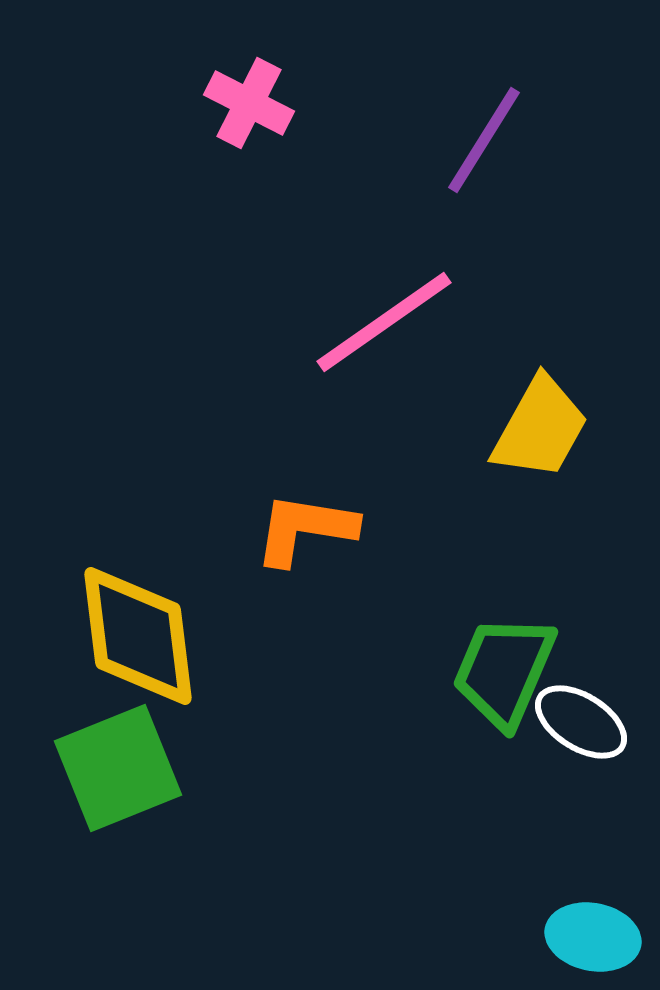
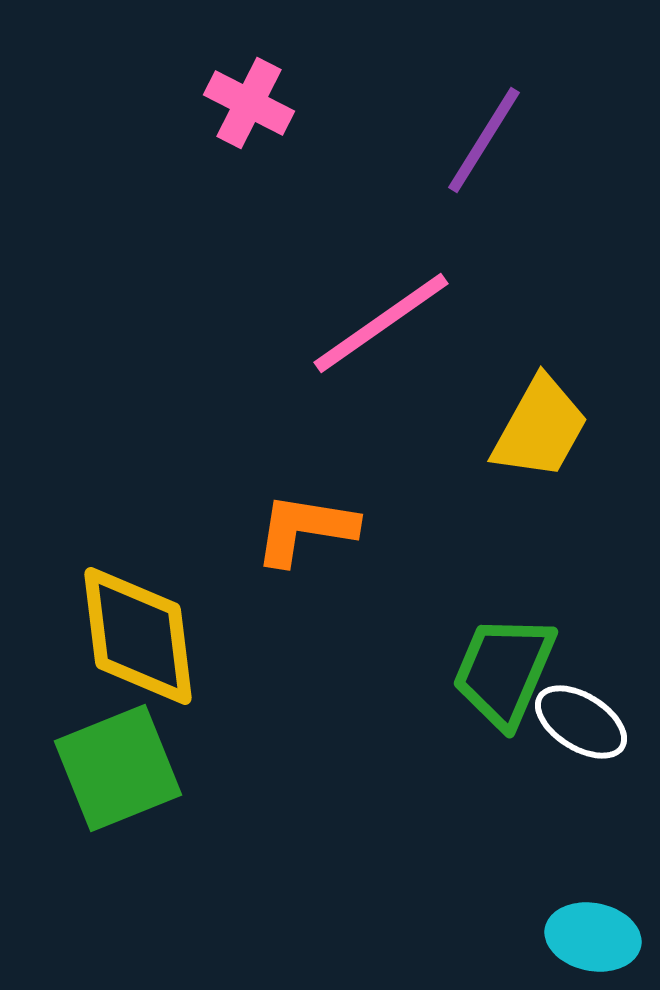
pink line: moved 3 px left, 1 px down
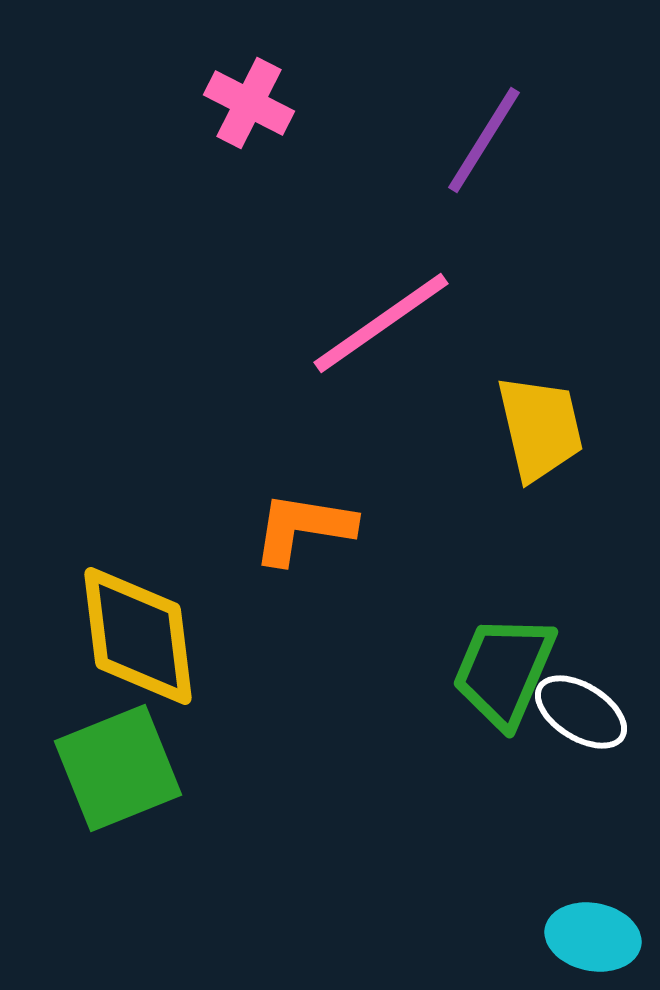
yellow trapezoid: rotated 42 degrees counterclockwise
orange L-shape: moved 2 px left, 1 px up
white ellipse: moved 10 px up
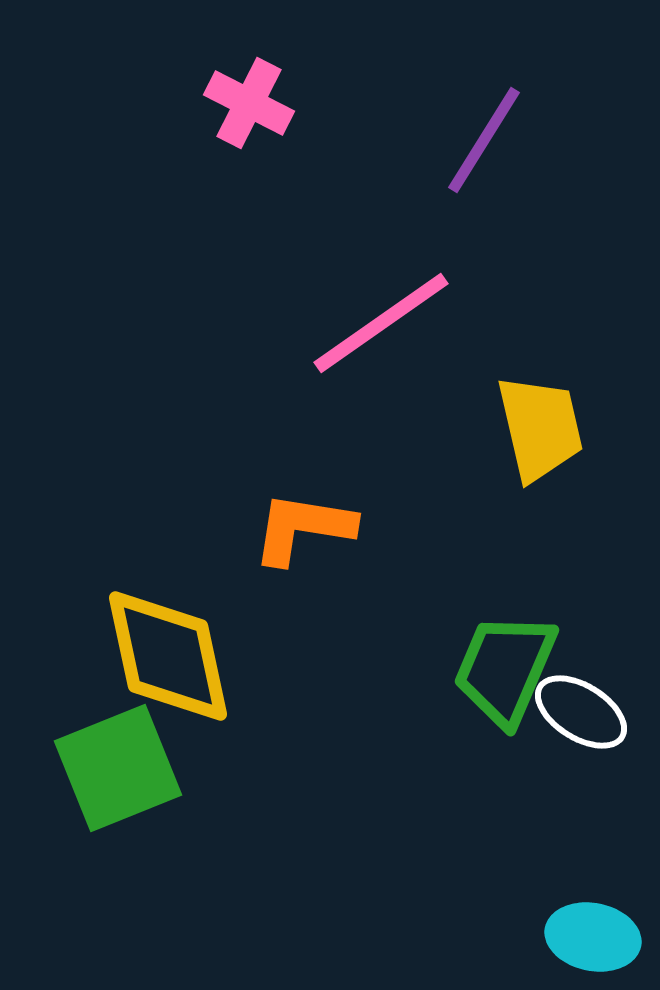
yellow diamond: moved 30 px right, 20 px down; rotated 5 degrees counterclockwise
green trapezoid: moved 1 px right, 2 px up
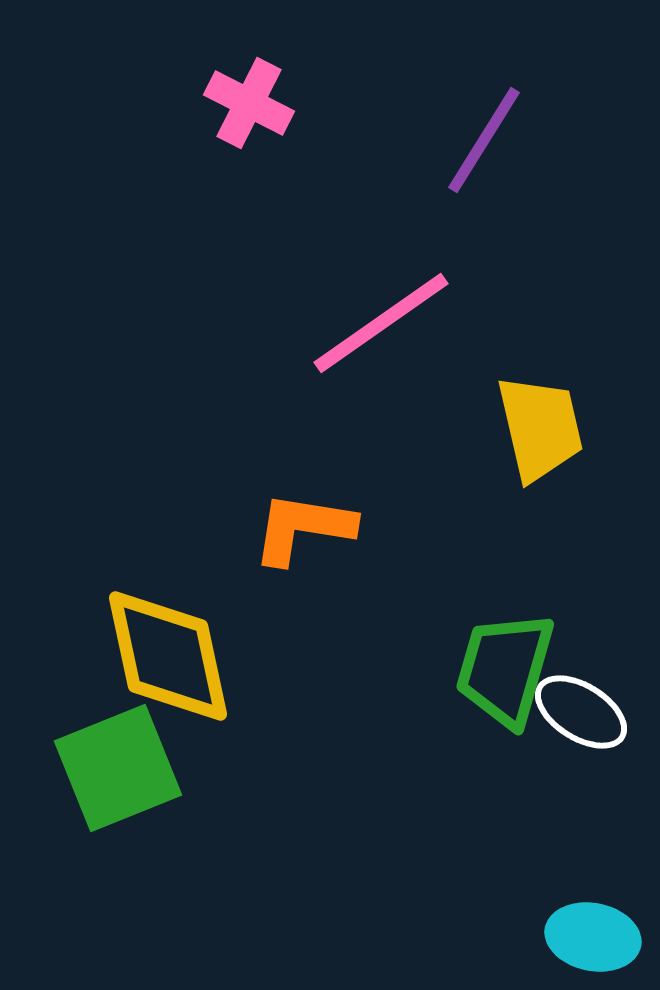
green trapezoid: rotated 7 degrees counterclockwise
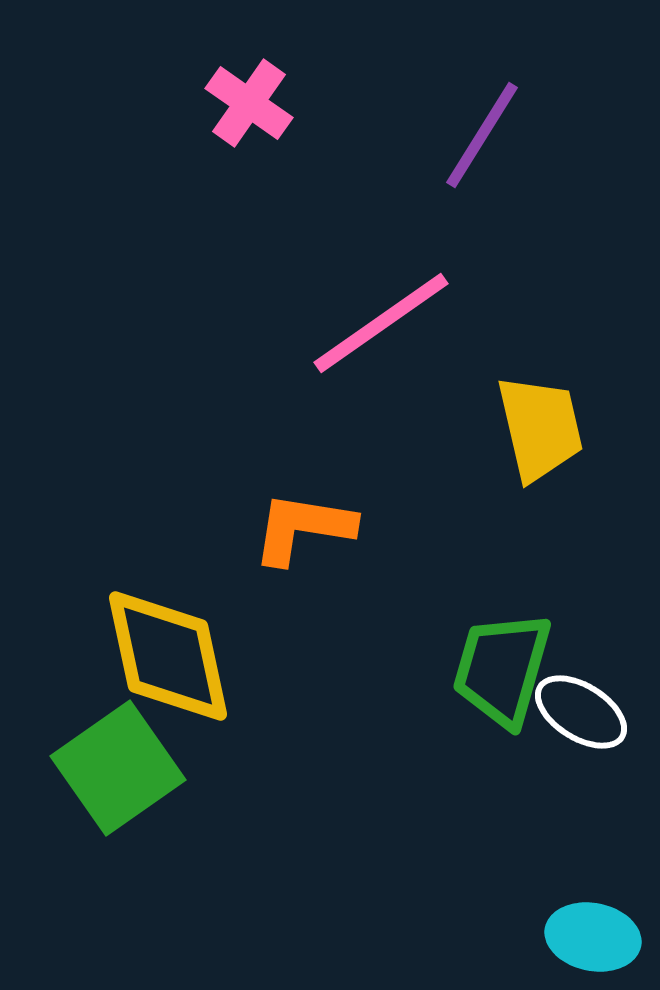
pink cross: rotated 8 degrees clockwise
purple line: moved 2 px left, 5 px up
green trapezoid: moved 3 px left
green square: rotated 13 degrees counterclockwise
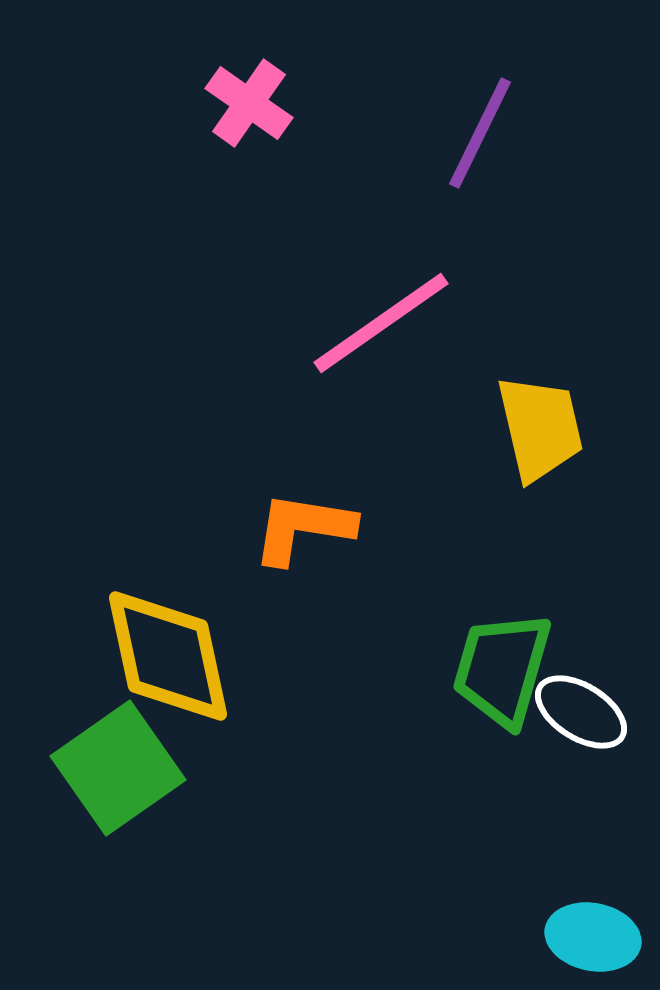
purple line: moved 2 px left, 2 px up; rotated 6 degrees counterclockwise
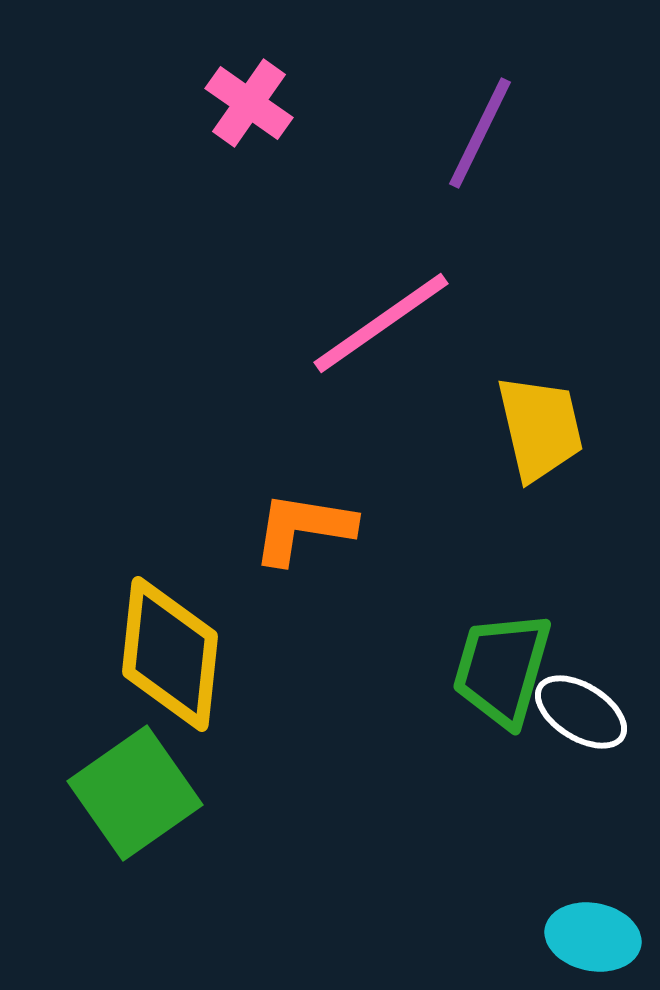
yellow diamond: moved 2 px right, 2 px up; rotated 18 degrees clockwise
green square: moved 17 px right, 25 px down
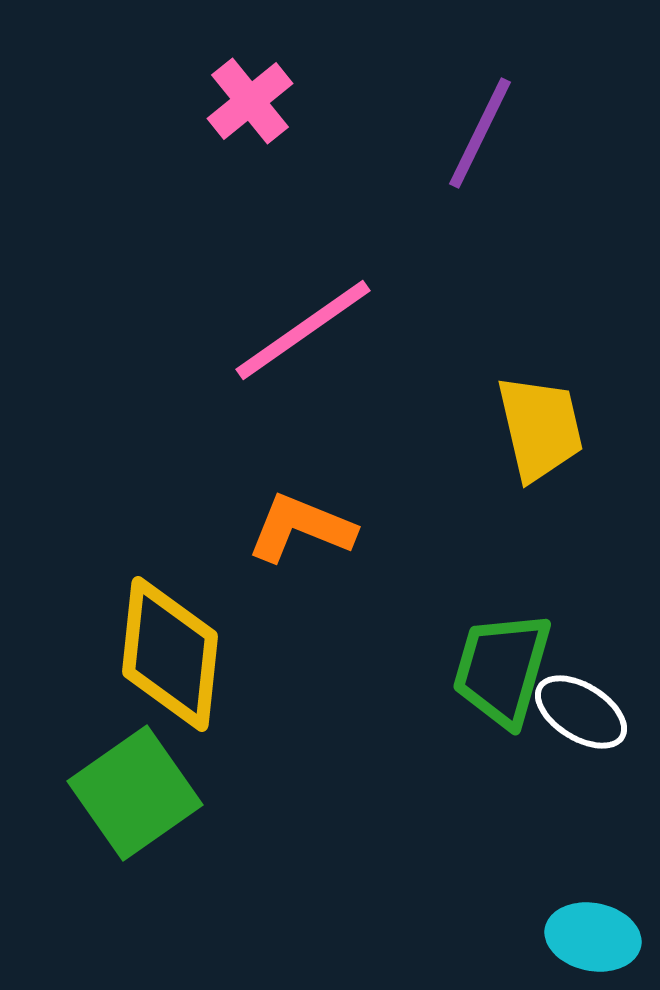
pink cross: moved 1 px right, 2 px up; rotated 16 degrees clockwise
pink line: moved 78 px left, 7 px down
orange L-shape: moved 2 px left; rotated 13 degrees clockwise
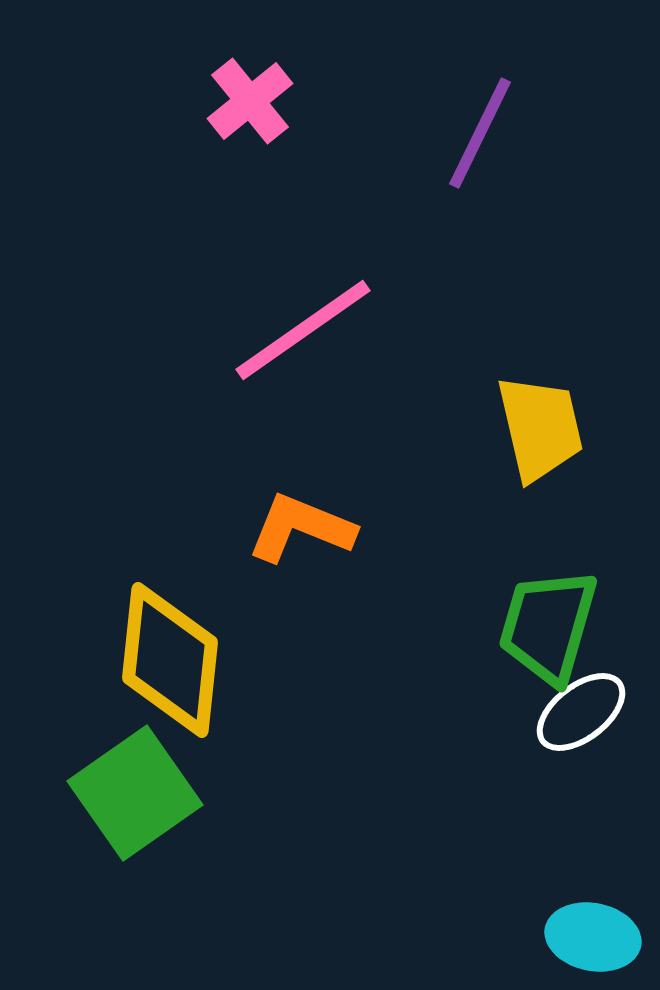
yellow diamond: moved 6 px down
green trapezoid: moved 46 px right, 43 px up
white ellipse: rotated 70 degrees counterclockwise
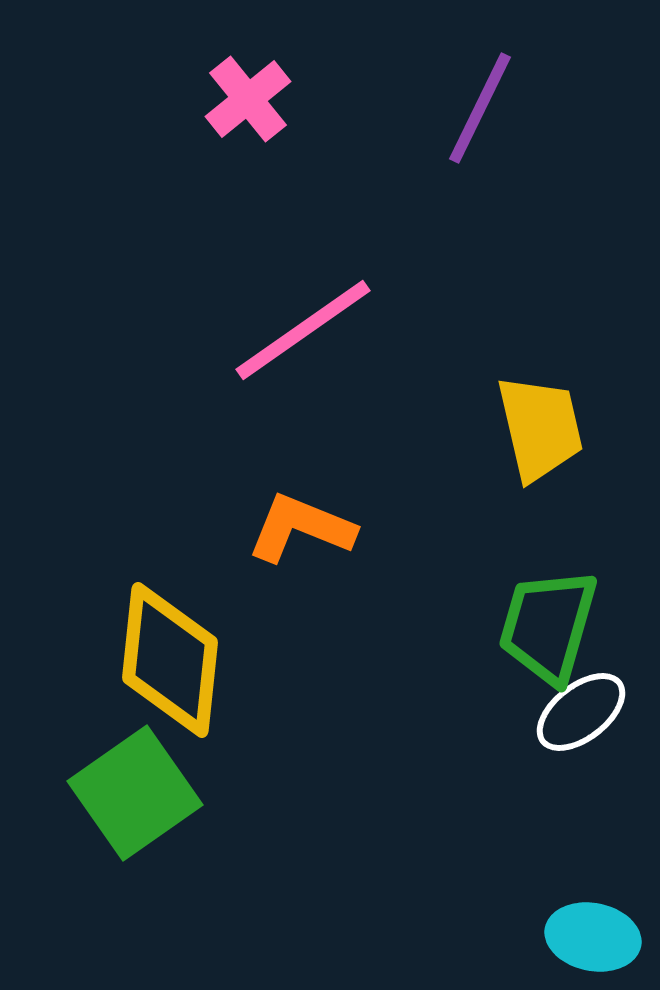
pink cross: moved 2 px left, 2 px up
purple line: moved 25 px up
